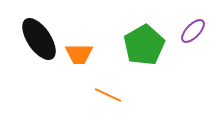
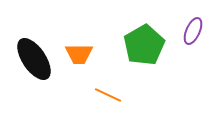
purple ellipse: rotated 20 degrees counterclockwise
black ellipse: moved 5 px left, 20 px down
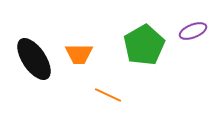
purple ellipse: rotated 44 degrees clockwise
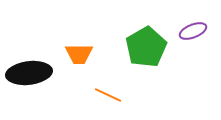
green pentagon: moved 2 px right, 2 px down
black ellipse: moved 5 px left, 14 px down; rotated 63 degrees counterclockwise
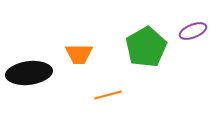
orange line: rotated 40 degrees counterclockwise
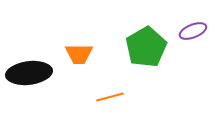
orange line: moved 2 px right, 2 px down
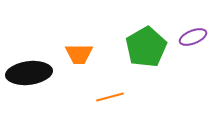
purple ellipse: moved 6 px down
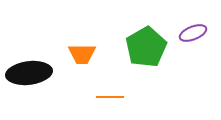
purple ellipse: moved 4 px up
orange trapezoid: moved 3 px right
orange line: rotated 16 degrees clockwise
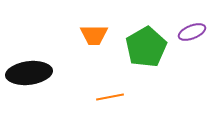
purple ellipse: moved 1 px left, 1 px up
orange trapezoid: moved 12 px right, 19 px up
orange line: rotated 12 degrees counterclockwise
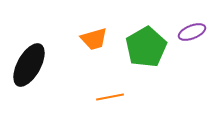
orange trapezoid: moved 4 px down; rotated 16 degrees counterclockwise
black ellipse: moved 8 px up; rotated 54 degrees counterclockwise
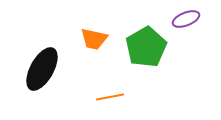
purple ellipse: moved 6 px left, 13 px up
orange trapezoid: rotated 28 degrees clockwise
black ellipse: moved 13 px right, 4 px down
